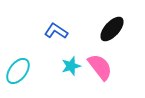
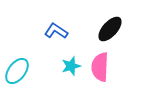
black ellipse: moved 2 px left
pink semicircle: rotated 140 degrees counterclockwise
cyan ellipse: moved 1 px left
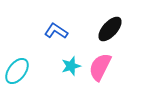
pink semicircle: rotated 24 degrees clockwise
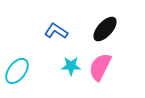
black ellipse: moved 5 px left
cyan star: rotated 18 degrees clockwise
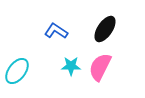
black ellipse: rotated 8 degrees counterclockwise
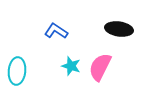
black ellipse: moved 14 px right; rotated 64 degrees clockwise
cyan star: rotated 18 degrees clockwise
cyan ellipse: rotated 32 degrees counterclockwise
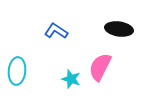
cyan star: moved 13 px down
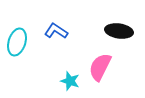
black ellipse: moved 2 px down
cyan ellipse: moved 29 px up; rotated 12 degrees clockwise
cyan star: moved 1 px left, 2 px down
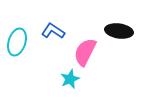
blue L-shape: moved 3 px left
pink semicircle: moved 15 px left, 15 px up
cyan star: moved 2 px up; rotated 30 degrees clockwise
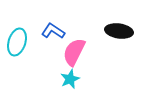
pink semicircle: moved 11 px left
